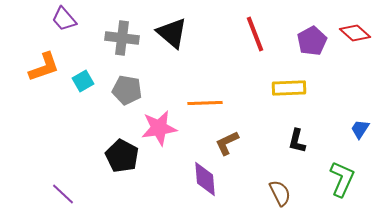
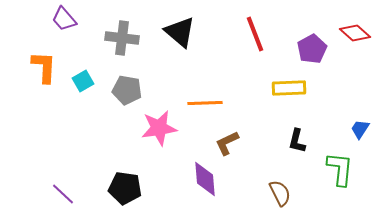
black triangle: moved 8 px right, 1 px up
purple pentagon: moved 8 px down
orange L-shape: rotated 68 degrees counterclockwise
black pentagon: moved 3 px right, 32 px down; rotated 20 degrees counterclockwise
green L-shape: moved 2 px left, 10 px up; rotated 18 degrees counterclockwise
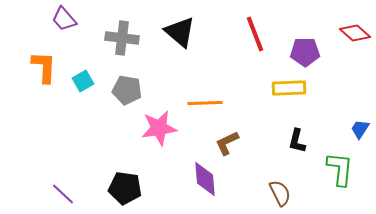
purple pentagon: moved 7 px left, 3 px down; rotated 28 degrees clockwise
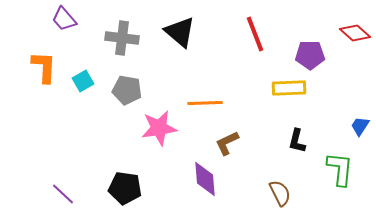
purple pentagon: moved 5 px right, 3 px down
blue trapezoid: moved 3 px up
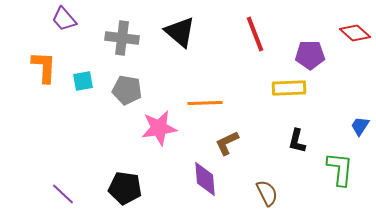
cyan square: rotated 20 degrees clockwise
brown semicircle: moved 13 px left
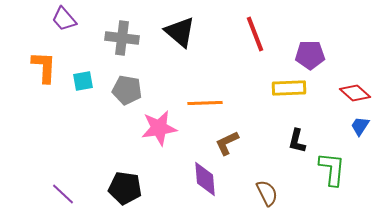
red diamond: moved 60 px down
green L-shape: moved 8 px left
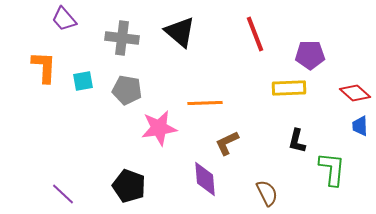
blue trapezoid: rotated 35 degrees counterclockwise
black pentagon: moved 4 px right, 2 px up; rotated 12 degrees clockwise
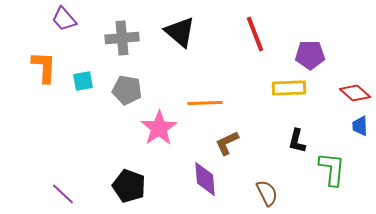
gray cross: rotated 12 degrees counterclockwise
pink star: rotated 24 degrees counterclockwise
